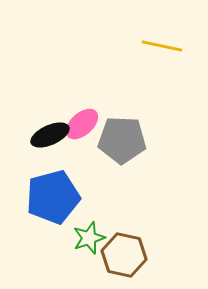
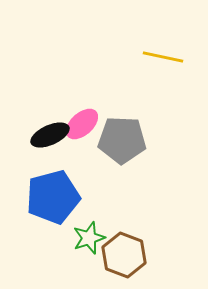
yellow line: moved 1 px right, 11 px down
brown hexagon: rotated 9 degrees clockwise
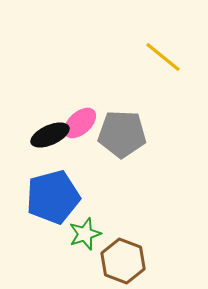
yellow line: rotated 27 degrees clockwise
pink ellipse: moved 2 px left, 1 px up
gray pentagon: moved 6 px up
green star: moved 4 px left, 4 px up
brown hexagon: moved 1 px left, 6 px down
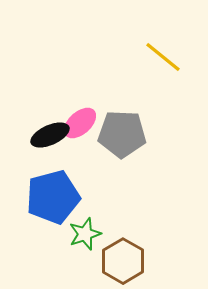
brown hexagon: rotated 9 degrees clockwise
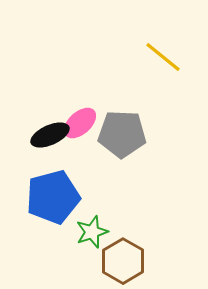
green star: moved 7 px right, 2 px up
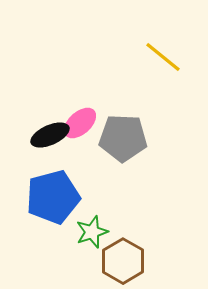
gray pentagon: moved 1 px right, 4 px down
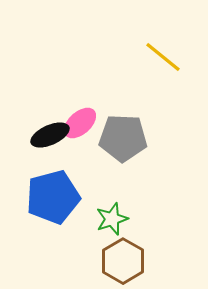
green star: moved 20 px right, 13 px up
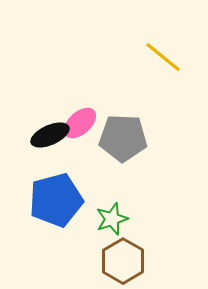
blue pentagon: moved 3 px right, 3 px down
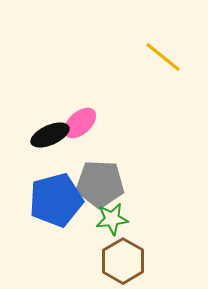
gray pentagon: moved 23 px left, 46 px down
green star: rotated 12 degrees clockwise
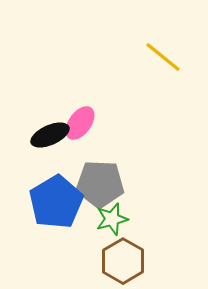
pink ellipse: rotated 12 degrees counterclockwise
blue pentagon: moved 2 px down; rotated 16 degrees counterclockwise
green star: rotated 8 degrees counterclockwise
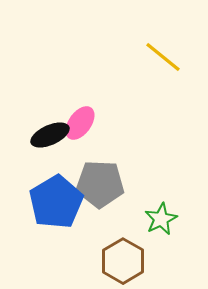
green star: moved 49 px right; rotated 12 degrees counterclockwise
